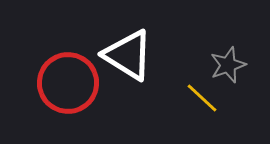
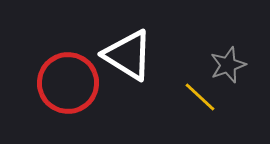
yellow line: moved 2 px left, 1 px up
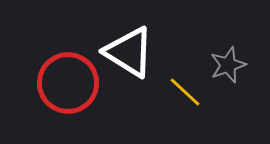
white triangle: moved 1 px right, 3 px up
yellow line: moved 15 px left, 5 px up
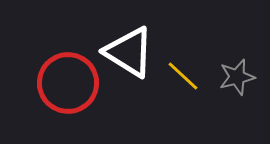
gray star: moved 9 px right, 12 px down; rotated 6 degrees clockwise
yellow line: moved 2 px left, 16 px up
